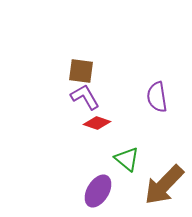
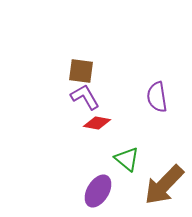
red diamond: rotated 8 degrees counterclockwise
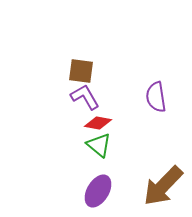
purple semicircle: moved 1 px left
red diamond: moved 1 px right
green triangle: moved 28 px left, 14 px up
brown arrow: moved 1 px left, 1 px down
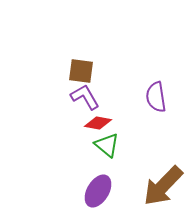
green triangle: moved 8 px right
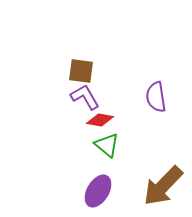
red diamond: moved 2 px right, 3 px up
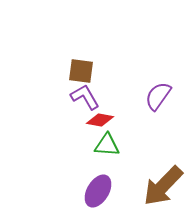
purple semicircle: moved 2 px right, 1 px up; rotated 44 degrees clockwise
green triangle: rotated 36 degrees counterclockwise
